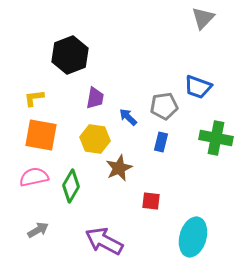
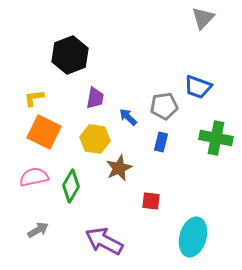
orange square: moved 3 px right, 3 px up; rotated 16 degrees clockwise
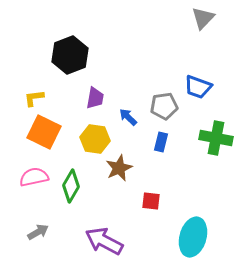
gray arrow: moved 2 px down
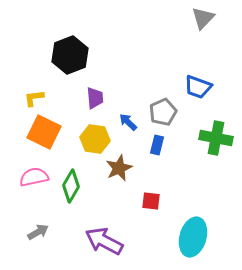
purple trapezoid: rotated 15 degrees counterclockwise
gray pentagon: moved 1 px left, 6 px down; rotated 16 degrees counterclockwise
blue arrow: moved 5 px down
blue rectangle: moved 4 px left, 3 px down
